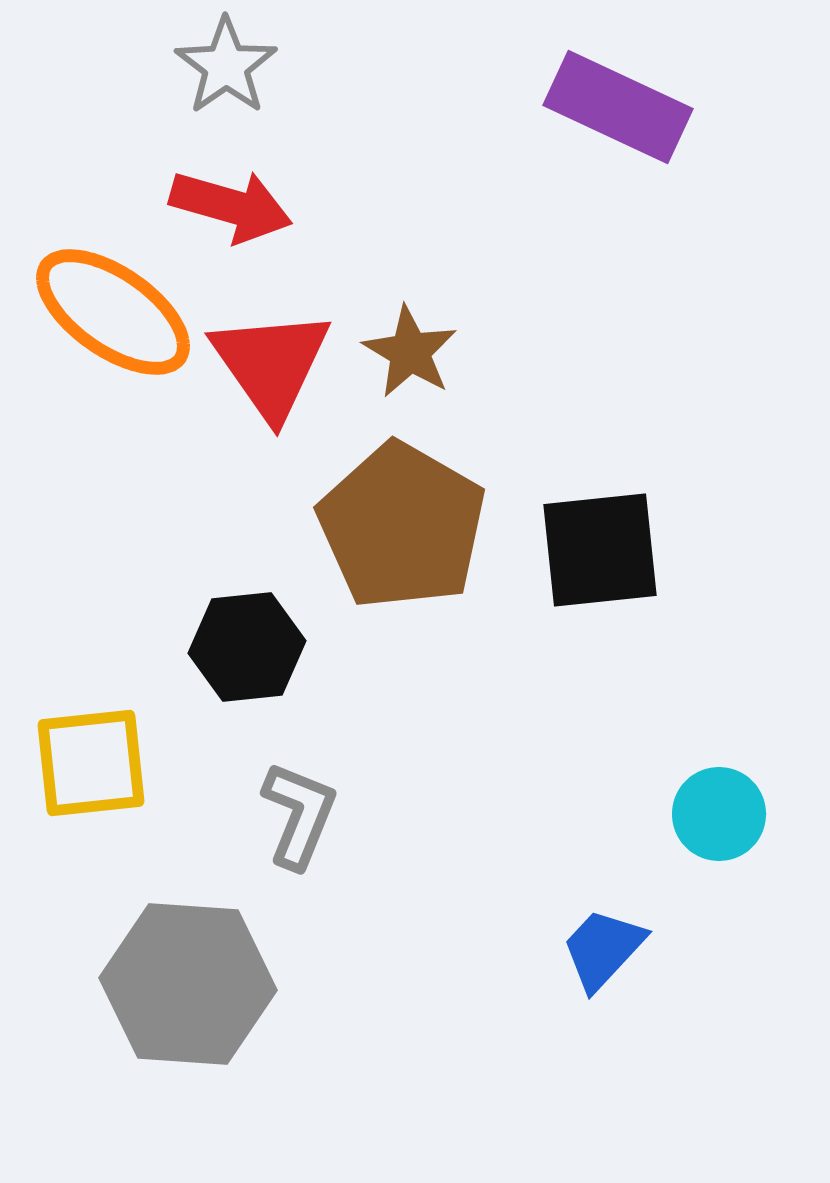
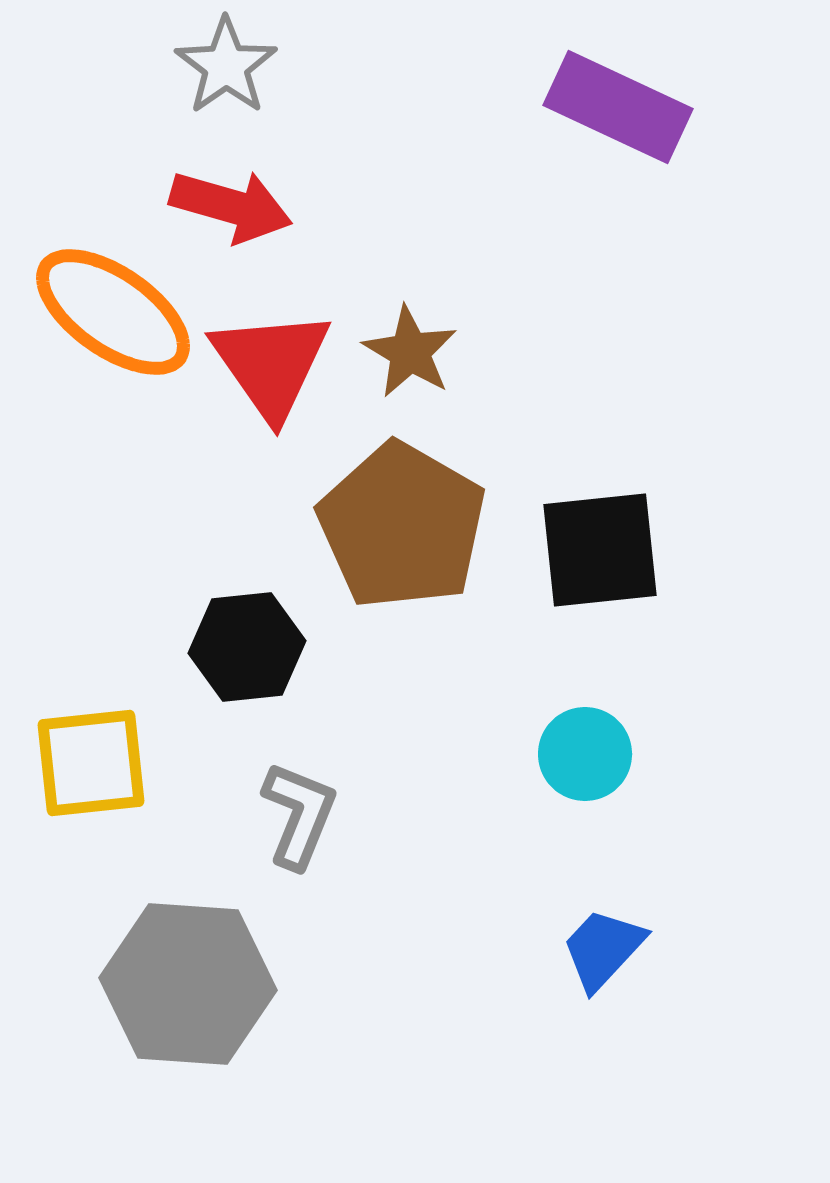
cyan circle: moved 134 px left, 60 px up
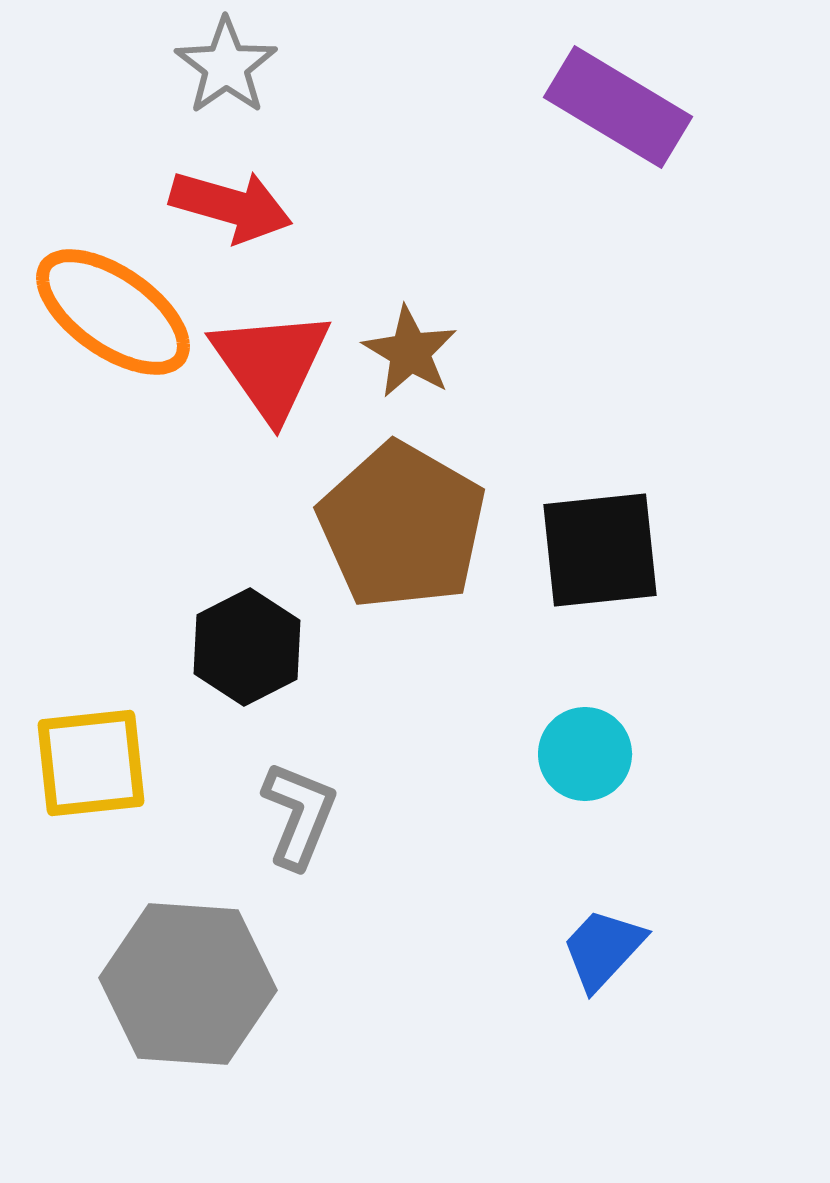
purple rectangle: rotated 6 degrees clockwise
black hexagon: rotated 21 degrees counterclockwise
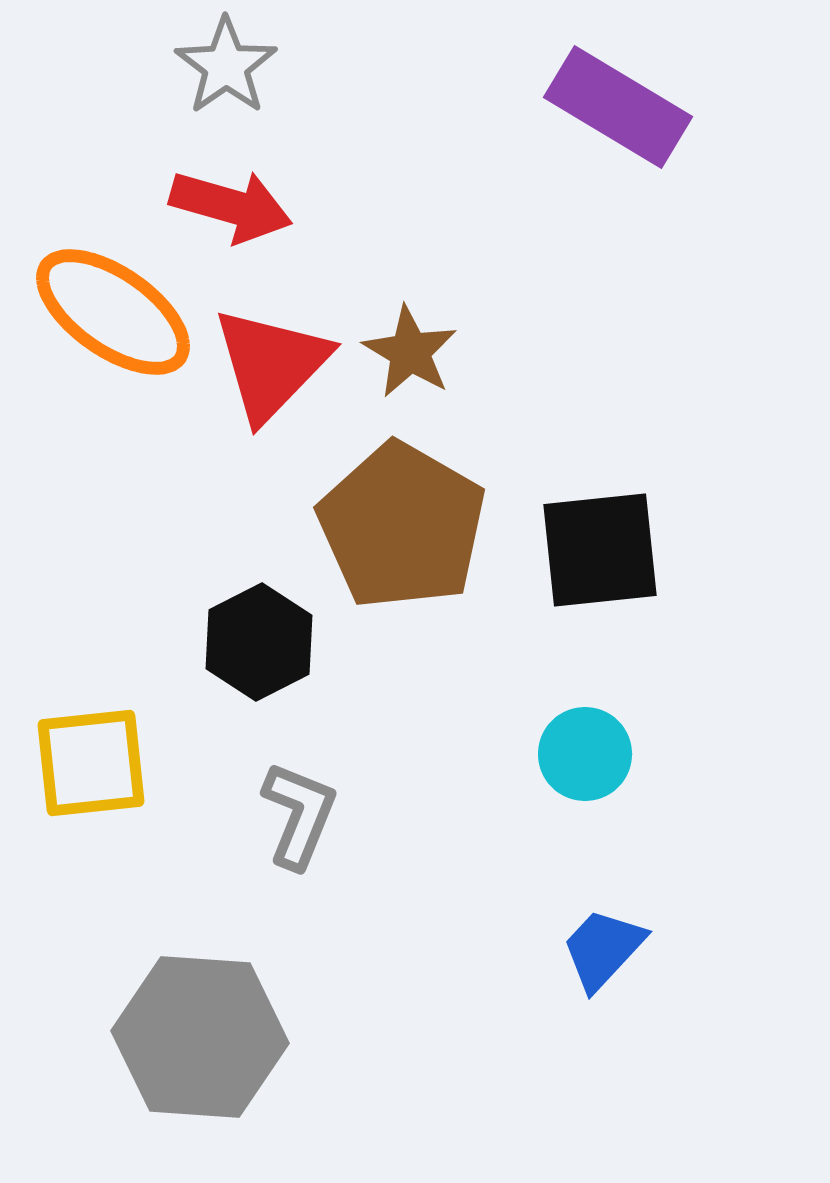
red triangle: rotated 19 degrees clockwise
black hexagon: moved 12 px right, 5 px up
gray hexagon: moved 12 px right, 53 px down
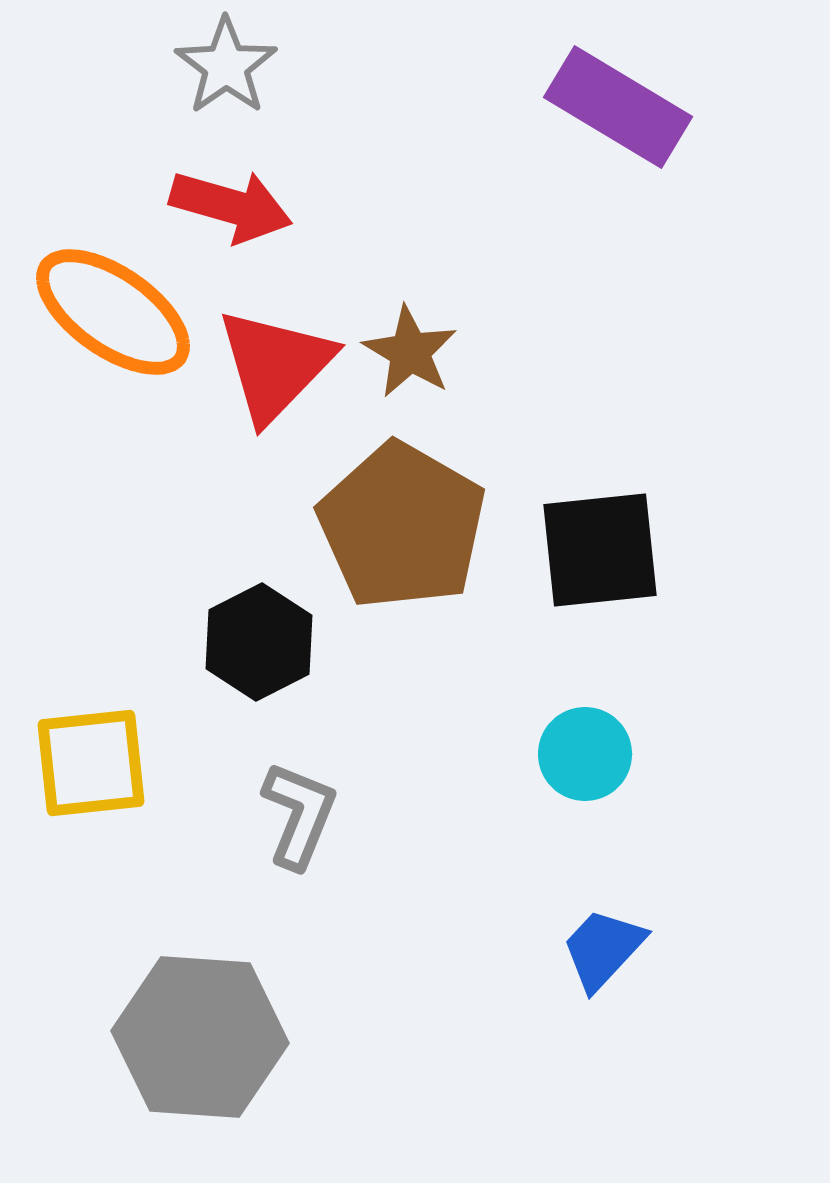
red triangle: moved 4 px right, 1 px down
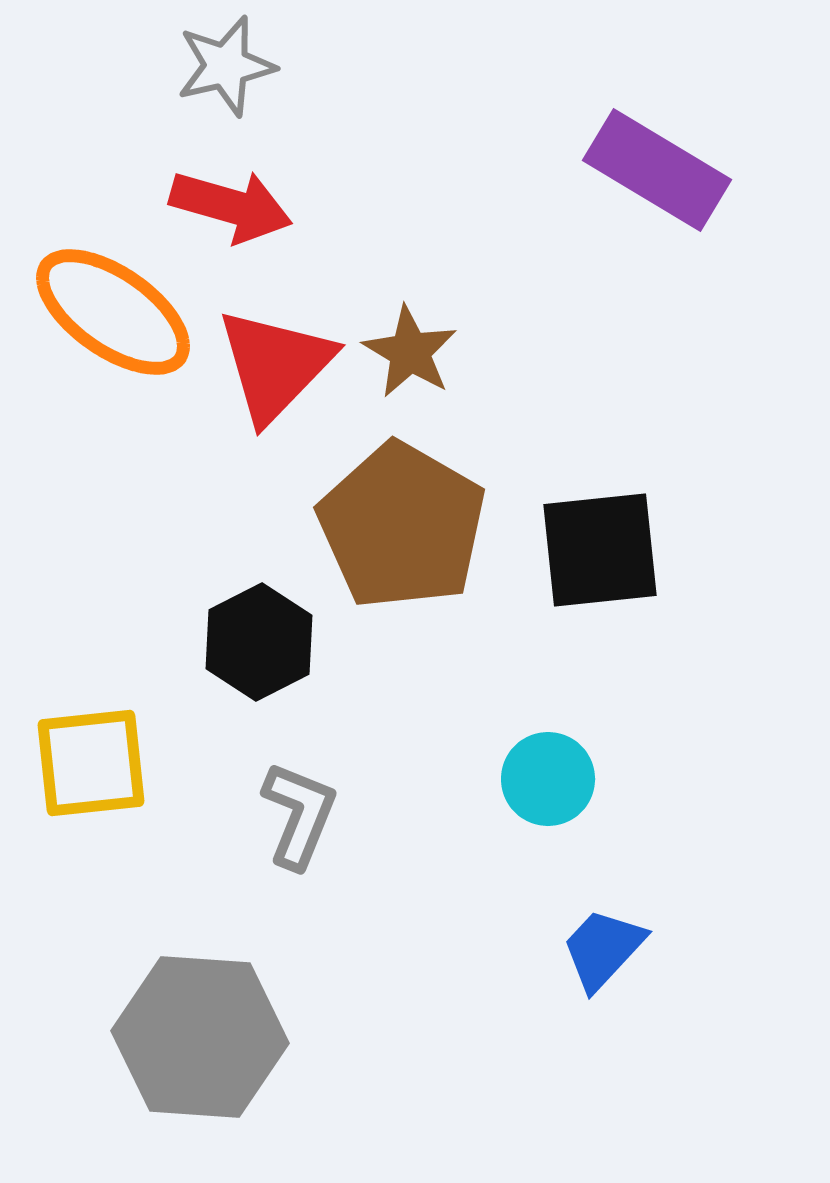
gray star: rotated 22 degrees clockwise
purple rectangle: moved 39 px right, 63 px down
cyan circle: moved 37 px left, 25 px down
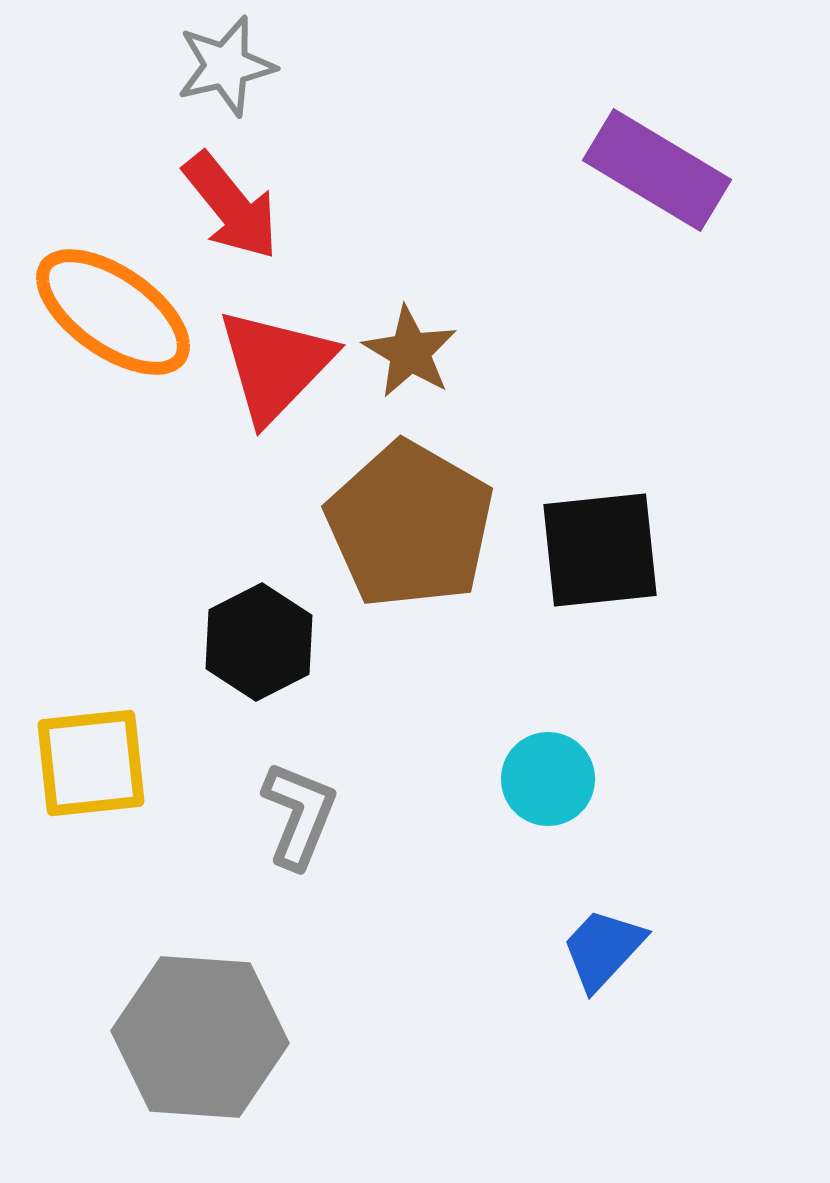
red arrow: rotated 35 degrees clockwise
brown pentagon: moved 8 px right, 1 px up
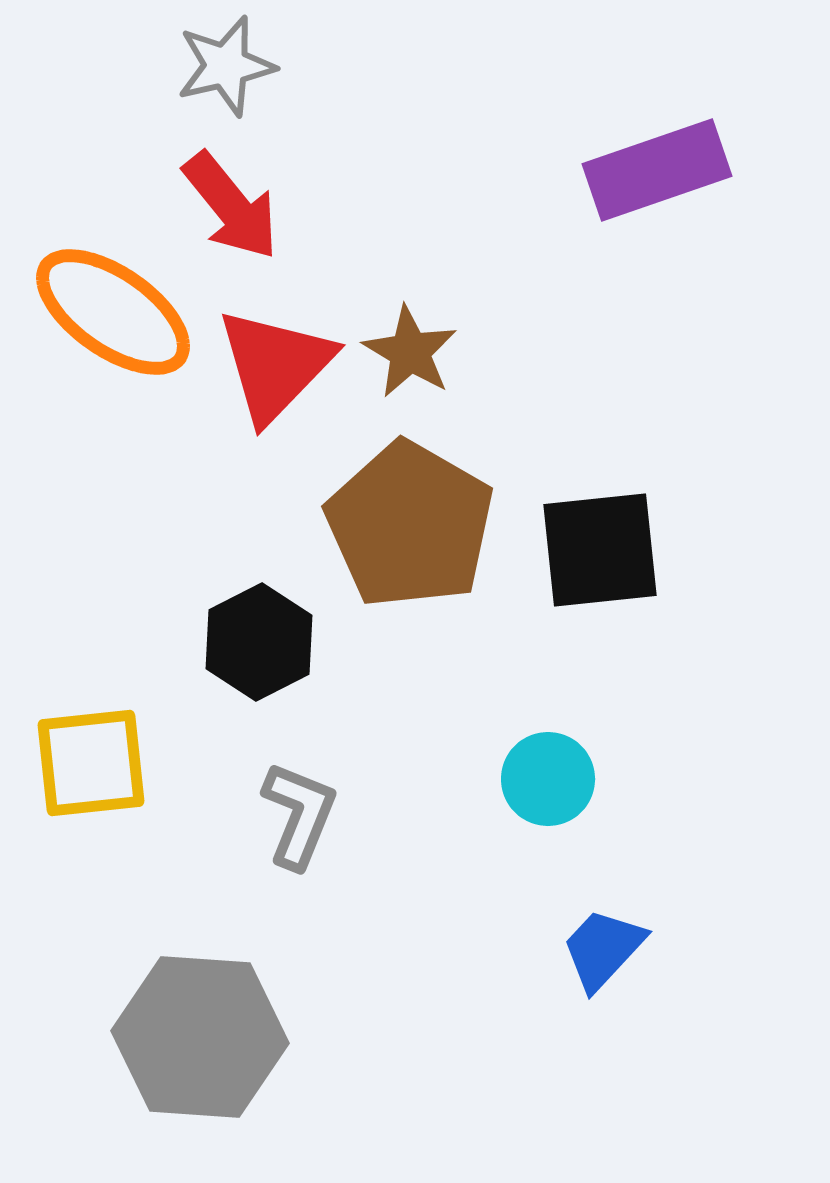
purple rectangle: rotated 50 degrees counterclockwise
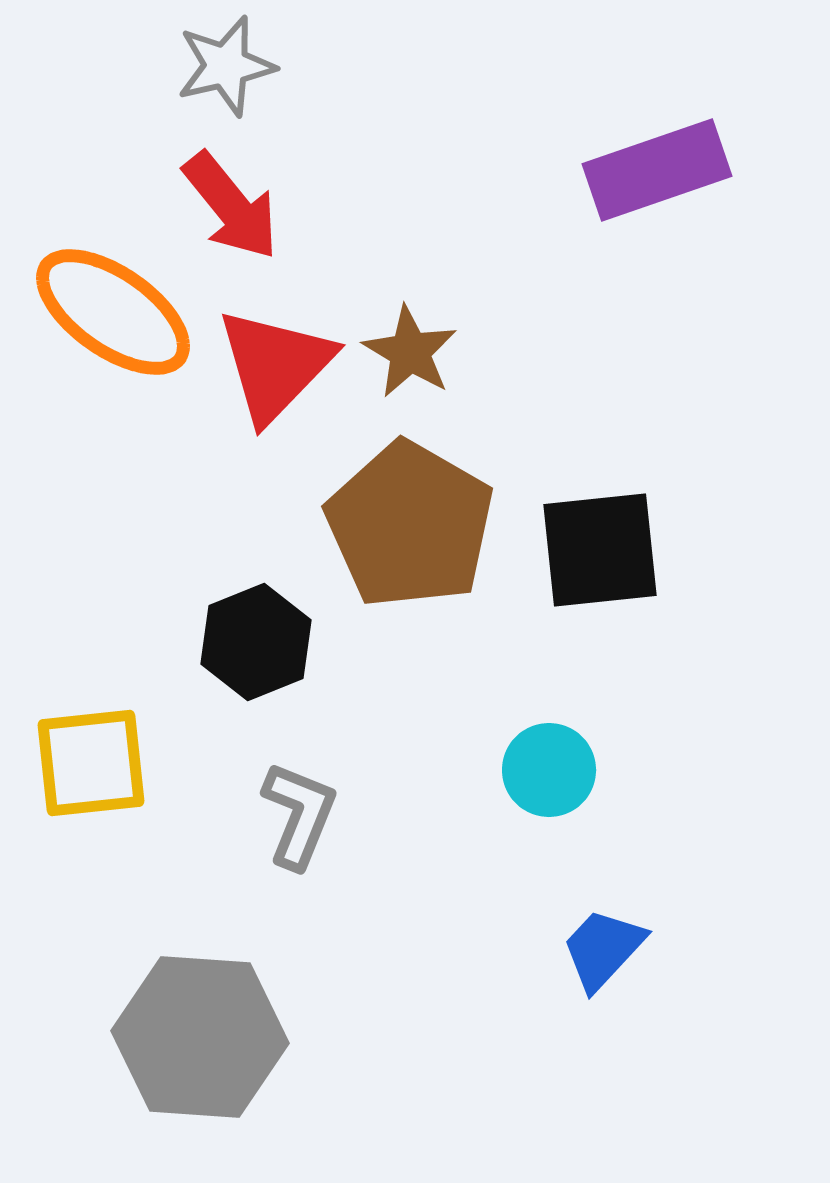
black hexagon: moved 3 px left; rotated 5 degrees clockwise
cyan circle: moved 1 px right, 9 px up
